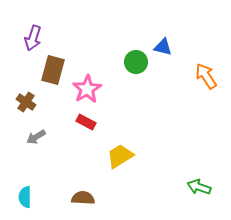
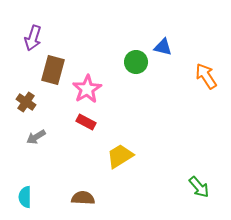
green arrow: rotated 150 degrees counterclockwise
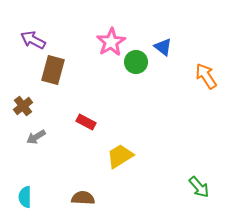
purple arrow: moved 2 px down; rotated 100 degrees clockwise
blue triangle: rotated 24 degrees clockwise
pink star: moved 24 px right, 47 px up
brown cross: moved 3 px left, 4 px down; rotated 18 degrees clockwise
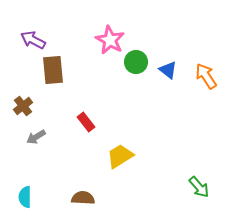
pink star: moved 1 px left, 2 px up; rotated 12 degrees counterclockwise
blue triangle: moved 5 px right, 23 px down
brown rectangle: rotated 20 degrees counterclockwise
red rectangle: rotated 24 degrees clockwise
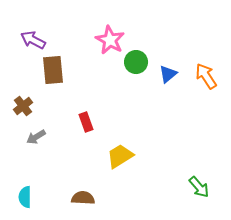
blue triangle: moved 4 px down; rotated 42 degrees clockwise
red rectangle: rotated 18 degrees clockwise
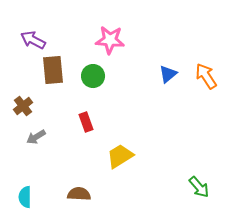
pink star: rotated 24 degrees counterclockwise
green circle: moved 43 px left, 14 px down
brown semicircle: moved 4 px left, 4 px up
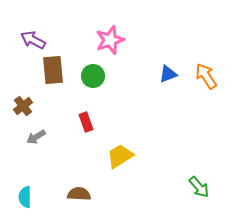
pink star: rotated 24 degrees counterclockwise
blue triangle: rotated 18 degrees clockwise
